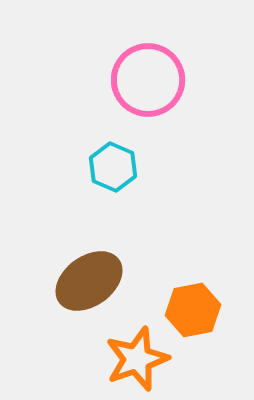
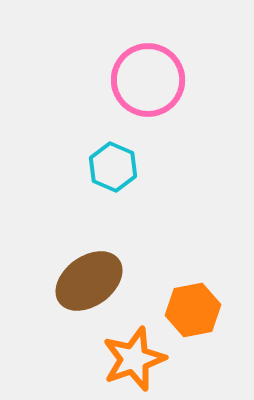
orange star: moved 3 px left
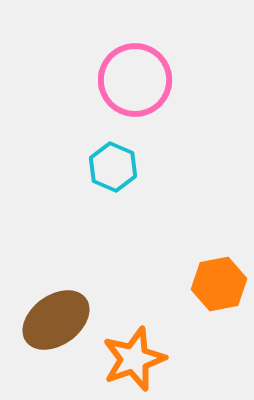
pink circle: moved 13 px left
brown ellipse: moved 33 px left, 39 px down
orange hexagon: moved 26 px right, 26 px up
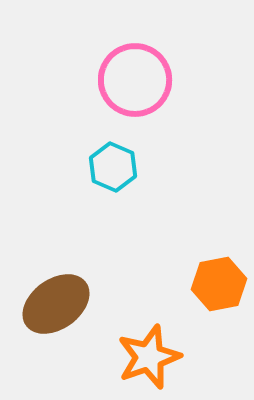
brown ellipse: moved 16 px up
orange star: moved 15 px right, 2 px up
